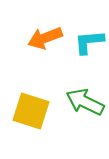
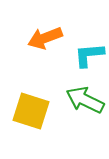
cyan L-shape: moved 13 px down
green arrow: moved 2 px up
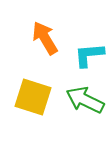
orange arrow: rotated 80 degrees clockwise
yellow square: moved 2 px right, 14 px up
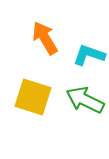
cyan L-shape: rotated 24 degrees clockwise
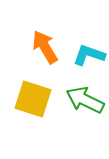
orange arrow: moved 9 px down
yellow square: moved 2 px down
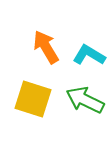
orange arrow: moved 1 px right
cyan L-shape: rotated 12 degrees clockwise
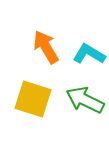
cyan L-shape: moved 1 px up
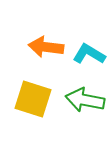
orange arrow: rotated 52 degrees counterclockwise
green arrow: rotated 15 degrees counterclockwise
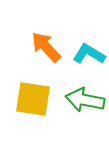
orange arrow: rotated 40 degrees clockwise
yellow square: rotated 9 degrees counterclockwise
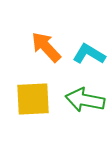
yellow square: rotated 12 degrees counterclockwise
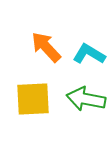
green arrow: moved 1 px right, 1 px up
